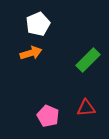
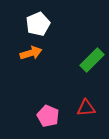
green rectangle: moved 4 px right
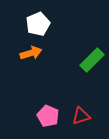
red triangle: moved 5 px left, 8 px down; rotated 12 degrees counterclockwise
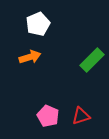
orange arrow: moved 1 px left, 4 px down
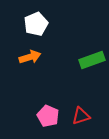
white pentagon: moved 2 px left
green rectangle: rotated 25 degrees clockwise
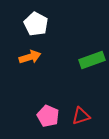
white pentagon: rotated 20 degrees counterclockwise
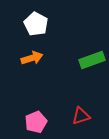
orange arrow: moved 2 px right, 1 px down
pink pentagon: moved 12 px left, 6 px down; rotated 25 degrees clockwise
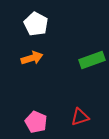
red triangle: moved 1 px left, 1 px down
pink pentagon: rotated 25 degrees counterclockwise
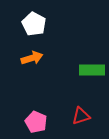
white pentagon: moved 2 px left
green rectangle: moved 10 px down; rotated 20 degrees clockwise
red triangle: moved 1 px right, 1 px up
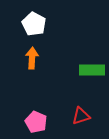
orange arrow: rotated 70 degrees counterclockwise
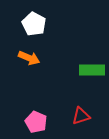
orange arrow: moved 3 px left; rotated 110 degrees clockwise
